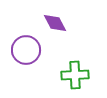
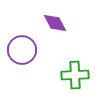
purple circle: moved 4 px left
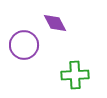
purple circle: moved 2 px right, 5 px up
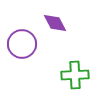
purple circle: moved 2 px left, 1 px up
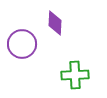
purple diamond: rotated 30 degrees clockwise
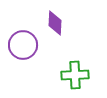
purple circle: moved 1 px right, 1 px down
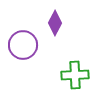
purple diamond: rotated 25 degrees clockwise
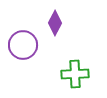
green cross: moved 1 px up
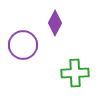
green cross: moved 1 px up
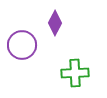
purple circle: moved 1 px left
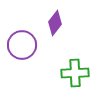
purple diamond: rotated 10 degrees clockwise
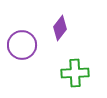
purple diamond: moved 5 px right, 5 px down
